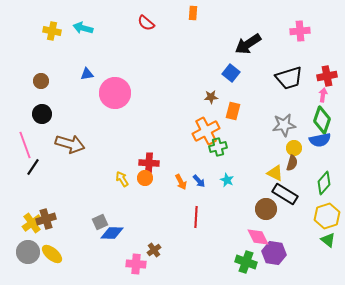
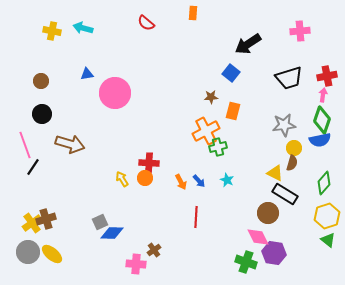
brown circle at (266, 209): moved 2 px right, 4 px down
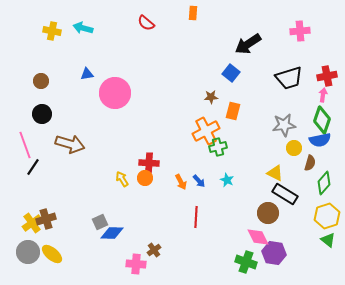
brown semicircle at (292, 163): moved 18 px right
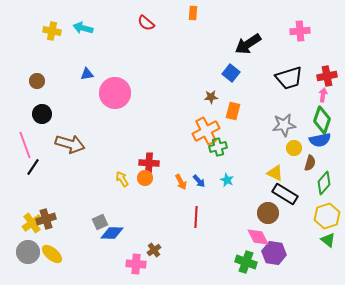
brown circle at (41, 81): moved 4 px left
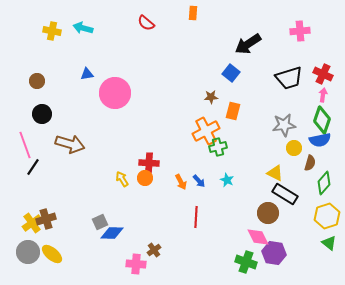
red cross at (327, 76): moved 4 px left, 2 px up; rotated 36 degrees clockwise
green triangle at (328, 240): moved 1 px right, 3 px down
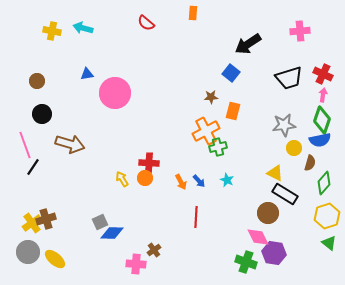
yellow ellipse at (52, 254): moved 3 px right, 5 px down
